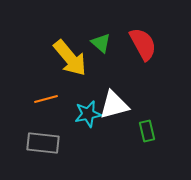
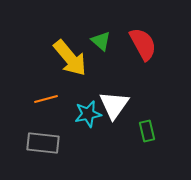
green triangle: moved 2 px up
white triangle: rotated 40 degrees counterclockwise
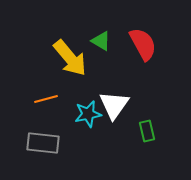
green triangle: rotated 10 degrees counterclockwise
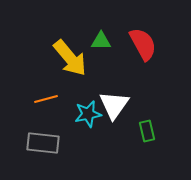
green triangle: rotated 30 degrees counterclockwise
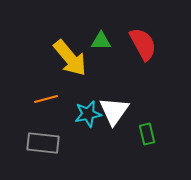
white triangle: moved 6 px down
green rectangle: moved 3 px down
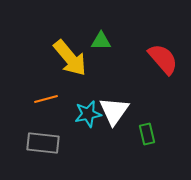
red semicircle: moved 20 px right, 15 px down; rotated 12 degrees counterclockwise
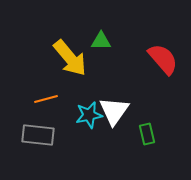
cyan star: moved 1 px right, 1 px down
gray rectangle: moved 5 px left, 8 px up
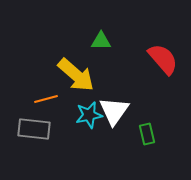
yellow arrow: moved 6 px right, 17 px down; rotated 9 degrees counterclockwise
gray rectangle: moved 4 px left, 6 px up
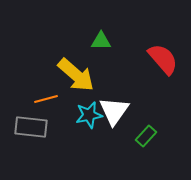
gray rectangle: moved 3 px left, 2 px up
green rectangle: moved 1 px left, 2 px down; rotated 55 degrees clockwise
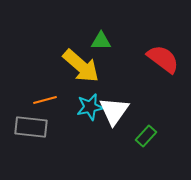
red semicircle: rotated 12 degrees counterclockwise
yellow arrow: moved 5 px right, 9 px up
orange line: moved 1 px left, 1 px down
cyan star: moved 1 px right, 8 px up
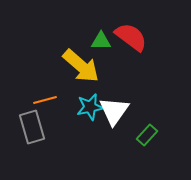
red semicircle: moved 32 px left, 22 px up
gray rectangle: moved 1 px right; rotated 68 degrees clockwise
green rectangle: moved 1 px right, 1 px up
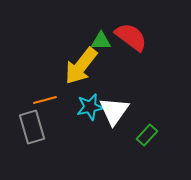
yellow arrow: rotated 87 degrees clockwise
